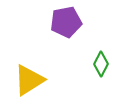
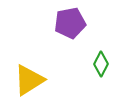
purple pentagon: moved 4 px right, 1 px down
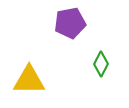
yellow triangle: rotated 32 degrees clockwise
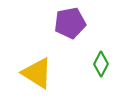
yellow triangle: moved 8 px right, 7 px up; rotated 32 degrees clockwise
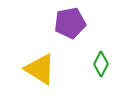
yellow triangle: moved 3 px right, 4 px up
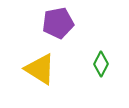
purple pentagon: moved 12 px left
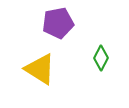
green diamond: moved 6 px up
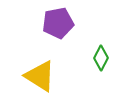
yellow triangle: moved 7 px down
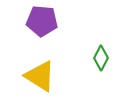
purple pentagon: moved 16 px left, 2 px up; rotated 16 degrees clockwise
